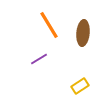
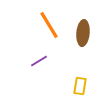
purple line: moved 2 px down
yellow rectangle: rotated 48 degrees counterclockwise
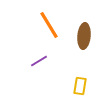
brown ellipse: moved 1 px right, 3 px down
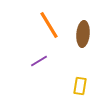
brown ellipse: moved 1 px left, 2 px up
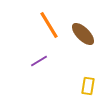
brown ellipse: rotated 50 degrees counterclockwise
yellow rectangle: moved 8 px right
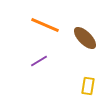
orange line: moved 4 px left; rotated 36 degrees counterclockwise
brown ellipse: moved 2 px right, 4 px down
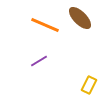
brown ellipse: moved 5 px left, 20 px up
yellow rectangle: moved 1 px right, 1 px up; rotated 18 degrees clockwise
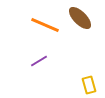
yellow rectangle: rotated 42 degrees counterclockwise
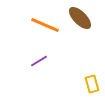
yellow rectangle: moved 3 px right, 1 px up
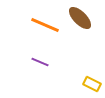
purple line: moved 1 px right, 1 px down; rotated 54 degrees clockwise
yellow rectangle: rotated 48 degrees counterclockwise
